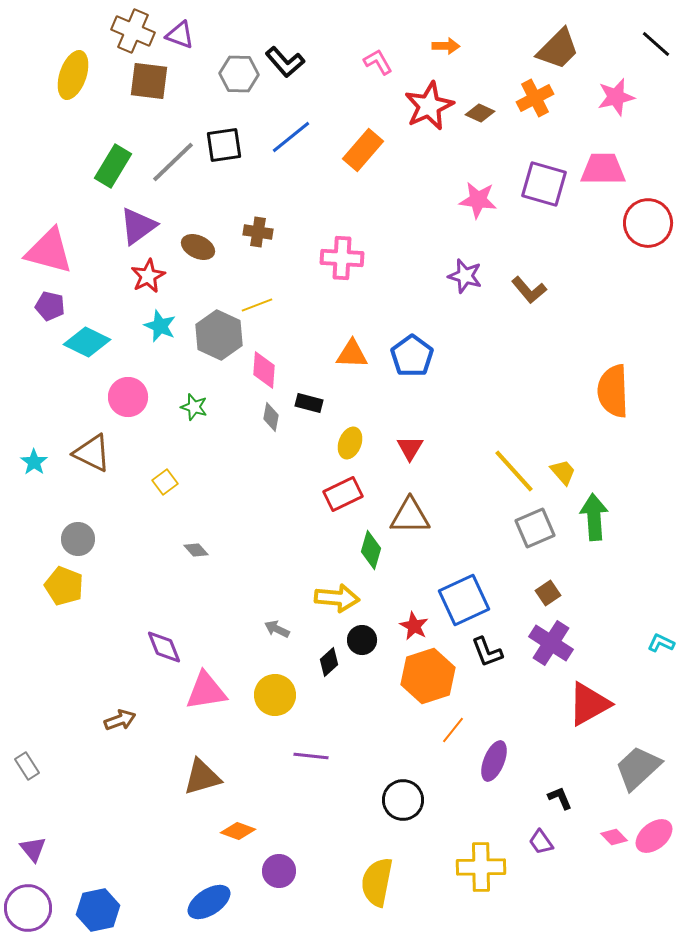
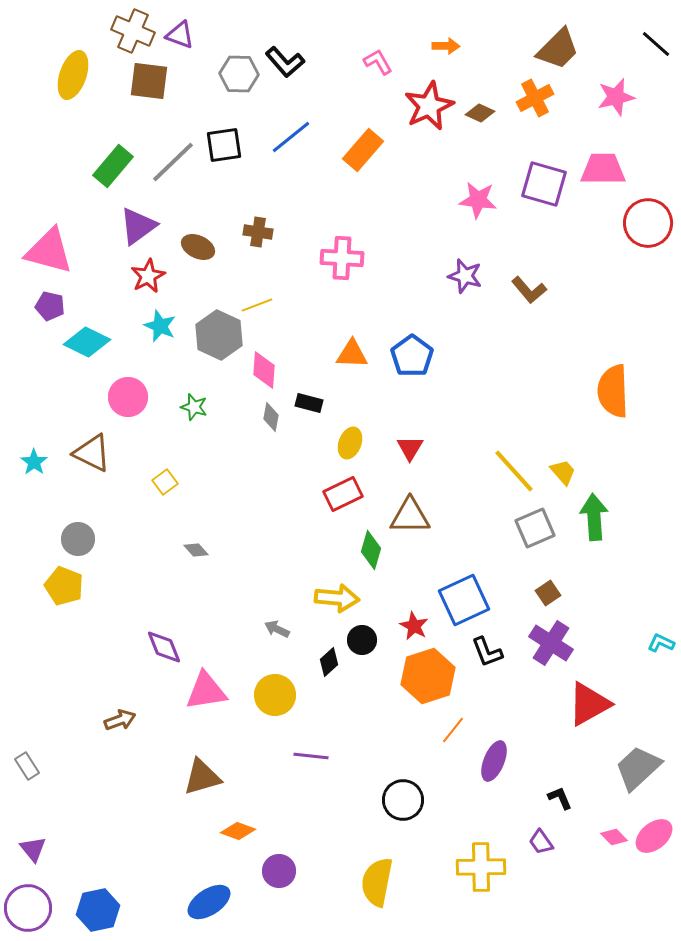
green rectangle at (113, 166): rotated 9 degrees clockwise
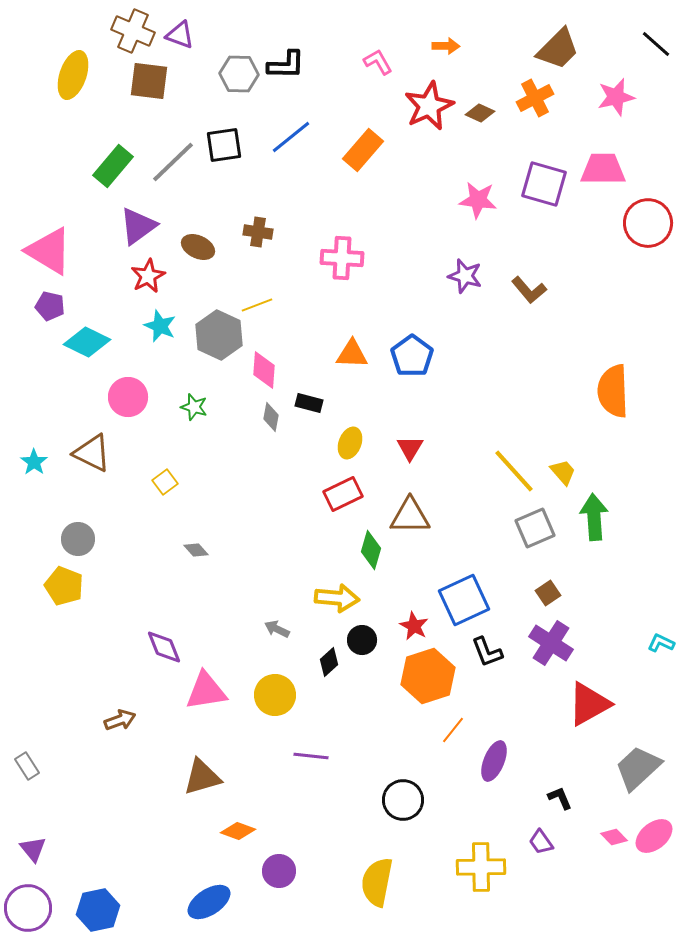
black L-shape at (285, 62): moved 1 px right, 3 px down; rotated 48 degrees counterclockwise
pink triangle at (49, 251): rotated 16 degrees clockwise
